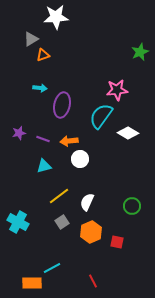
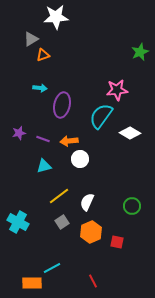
white diamond: moved 2 px right
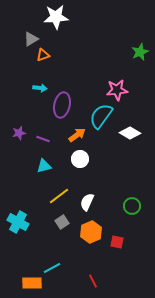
orange arrow: moved 8 px right, 6 px up; rotated 150 degrees clockwise
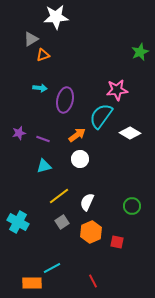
purple ellipse: moved 3 px right, 5 px up
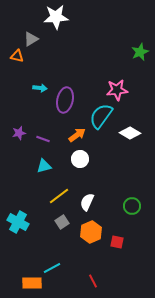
orange triangle: moved 26 px left, 1 px down; rotated 32 degrees clockwise
